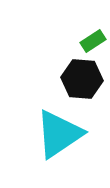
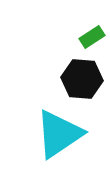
green rectangle: moved 1 px left, 4 px up
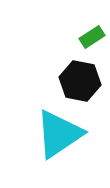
black hexagon: moved 2 px left, 2 px down; rotated 6 degrees clockwise
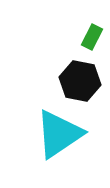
green rectangle: rotated 30 degrees counterclockwise
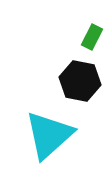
cyan triangle: moved 10 px left, 1 px down; rotated 8 degrees counterclockwise
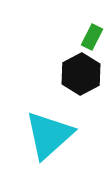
black hexagon: moved 1 px right, 7 px up; rotated 21 degrees clockwise
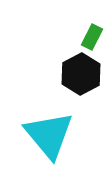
cyan triangle: rotated 28 degrees counterclockwise
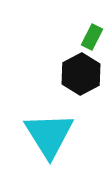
cyan triangle: rotated 8 degrees clockwise
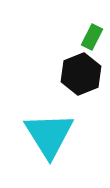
black hexagon: rotated 6 degrees clockwise
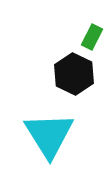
black hexagon: moved 7 px left; rotated 12 degrees counterclockwise
